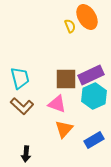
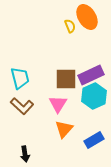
pink triangle: moved 1 px right; rotated 42 degrees clockwise
black arrow: moved 1 px left; rotated 14 degrees counterclockwise
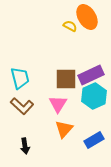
yellow semicircle: rotated 40 degrees counterclockwise
black arrow: moved 8 px up
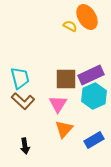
brown L-shape: moved 1 px right, 5 px up
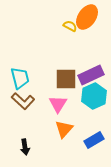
orange ellipse: rotated 65 degrees clockwise
black arrow: moved 1 px down
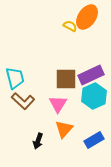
cyan trapezoid: moved 5 px left
black arrow: moved 13 px right, 6 px up; rotated 28 degrees clockwise
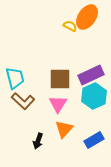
brown square: moved 6 px left
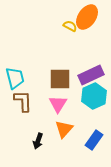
brown L-shape: rotated 135 degrees counterclockwise
blue rectangle: rotated 24 degrees counterclockwise
